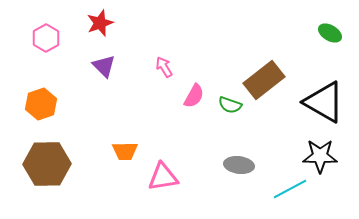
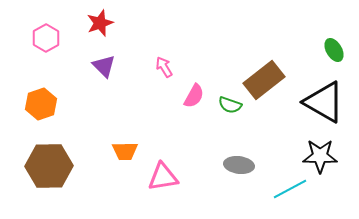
green ellipse: moved 4 px right, 17 px down; rotated 30 degrees clockwise
brown hexagon: moved 2 px right, 2 px down
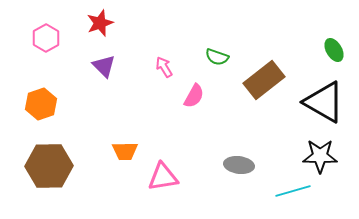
green semicircle: moved 13 px left, 48 px up
cyan line: moved 3 px right, 2 px down; rotated 12 degrees clockwise
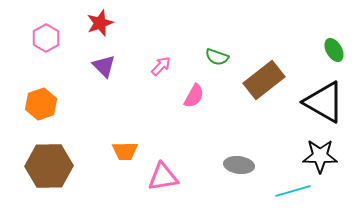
pink arrow: moved 3 px left, 1 px up; rotated 75 degrees clockwise
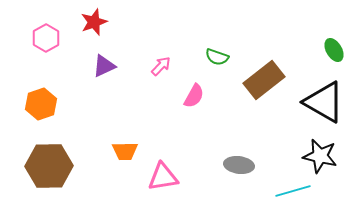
red star: moved 6 px left, 1 px up
purple triangle: rotated 50 degrees clockwise
black star: rotated 12 degrees clockwise
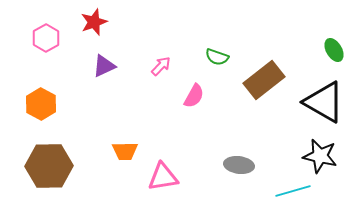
orange hexagon: rotated 12 degrees counterclockwise
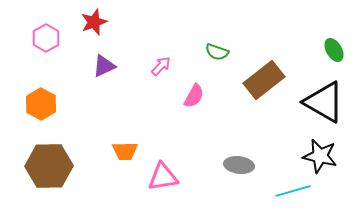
green semicircle: moved 5 px up
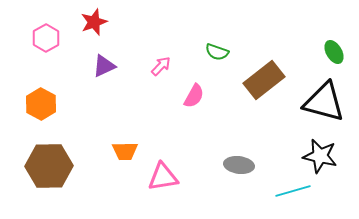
green ellipse: moved 2 px down
black triangle: rotated 15 degrees counterclockwise
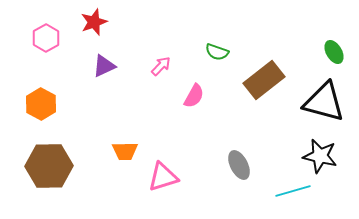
gray ellipse: rotated 56 degrees clockwise
pink triangle: rotated 8 degrees counterclockwise
